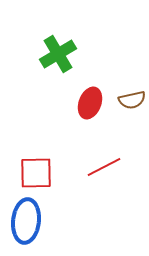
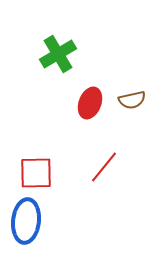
red line: rotated 24 degrees counterclockwise
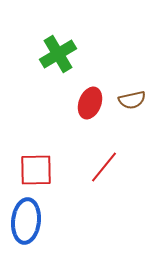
red square: moved 3 px up
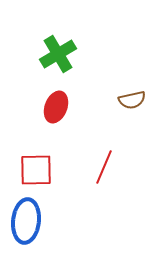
red ellipse: moved 34 px left, 4 px down
red line: rotated 16 degrees counterclockwise
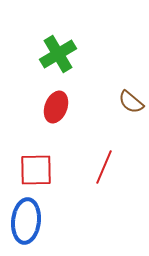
brown semicircle: moved 1 px left, 2 px down; rotated 52 degrees clockwise
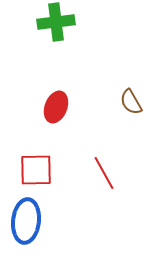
green cross: moved 2 px left, 32 px up; rotated 24 degrees clockwise
brown semicircle: rotated 20 degrees clockwise
red line: moved 6 px down; rotated 52 degrees counterclockwise
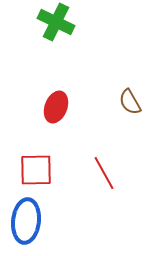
green cross: rotated 33 degrees clockwise
brown semicircle: moved 1 px left
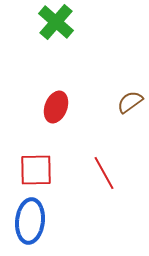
green cross: rotated 15 degrees clockwise
brown semicircle: rotated 84 degrees clockwise
blue ellipse: moved 4 px right
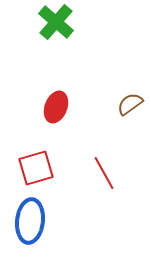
brown semicircle: moved 2 px down
red square: moved 2 px up; rotated 15 degrees counterclockwise
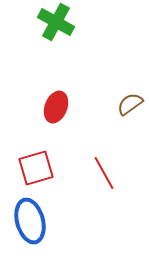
green cross: rotated 12 degrees counterclockwise
blue ellipse: rotated 21 degrees counterclockwise
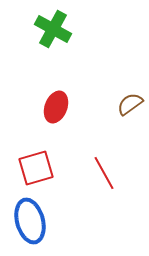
green cross: moved 3 px left, 7 px down
